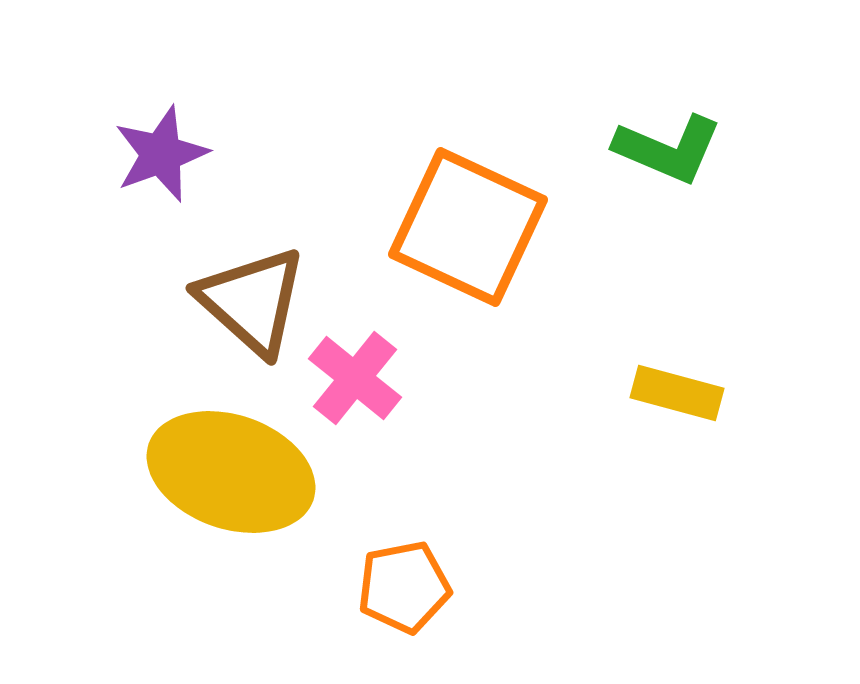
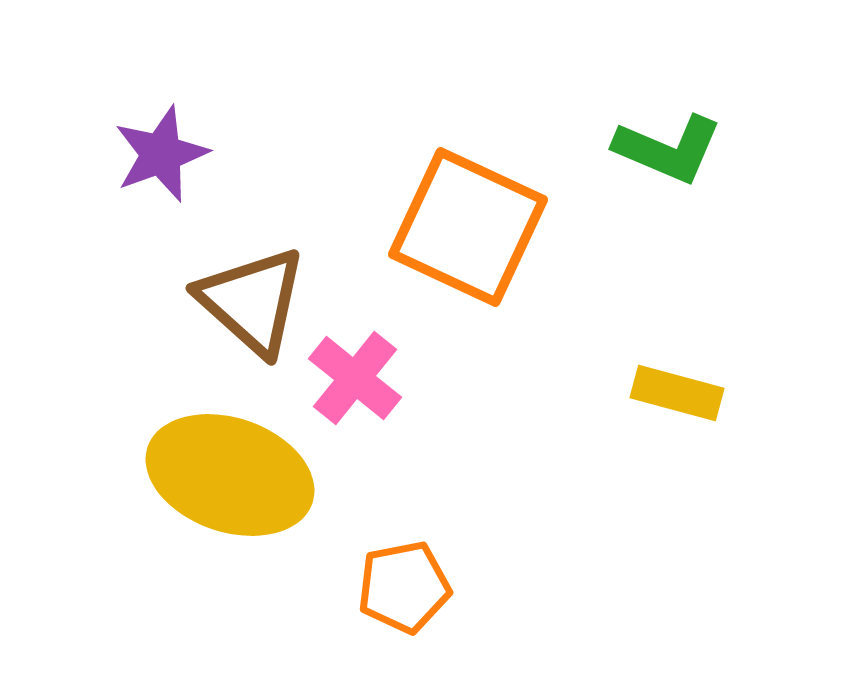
yellow ellipse: moved 1 px left, 3 px down
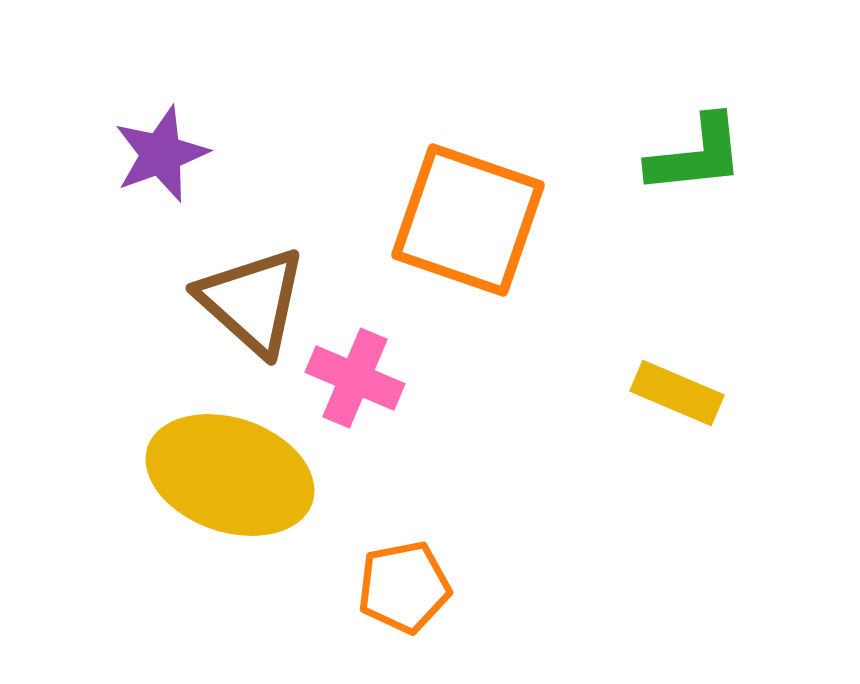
green L-shape: moved 28 px right, 6 px down; rotated 29 degrees counterclockwise
orange square: moved 7 px up; rotated 6 degrees counterclockwise
pink cross: rotated 16 degrees counterclockwise
yellow rectangle: rotated 8 degrees clockwise
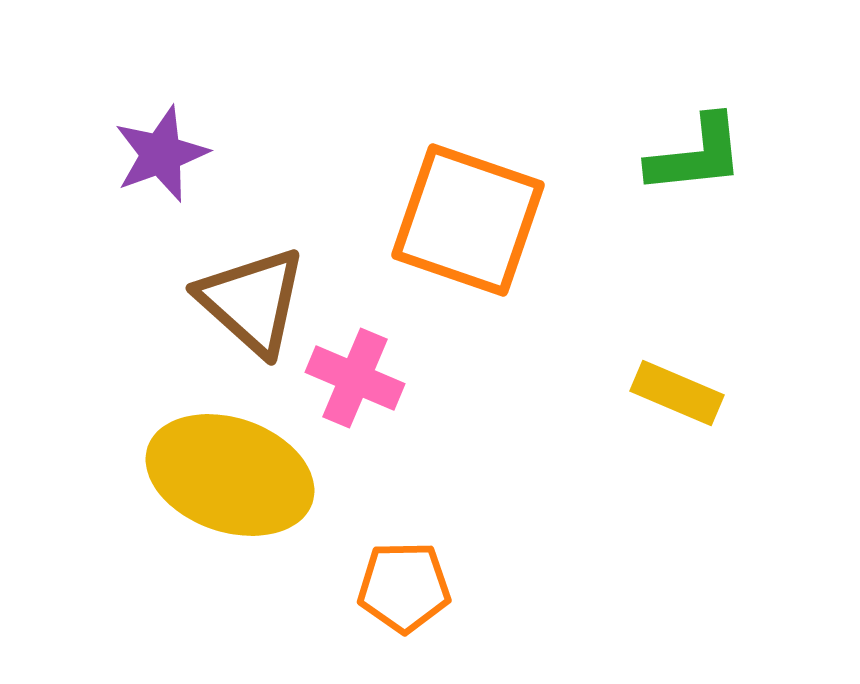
orange pentagon: rotated 10 degrees clockwise
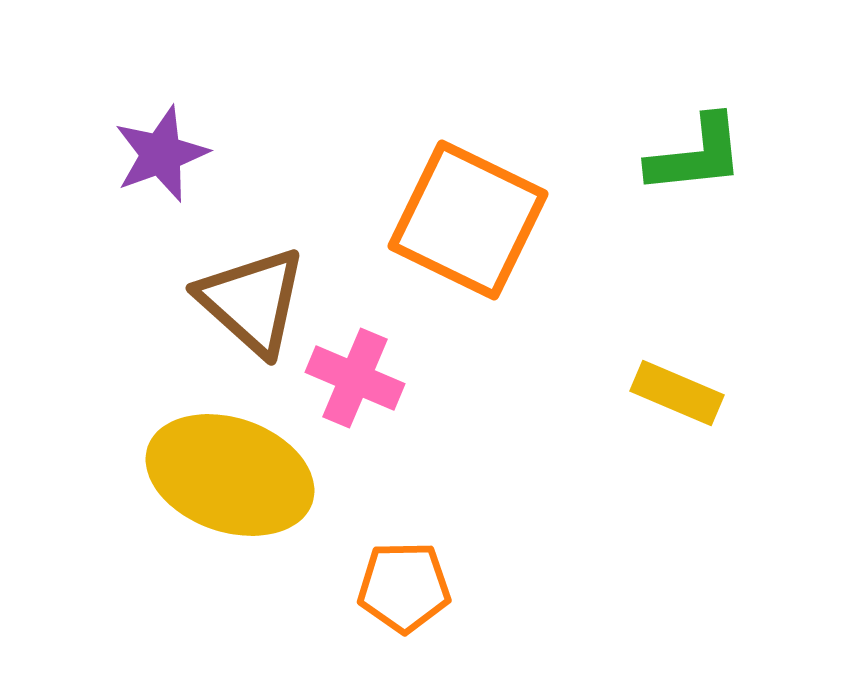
orange square: rotated 7 degrees clockwise
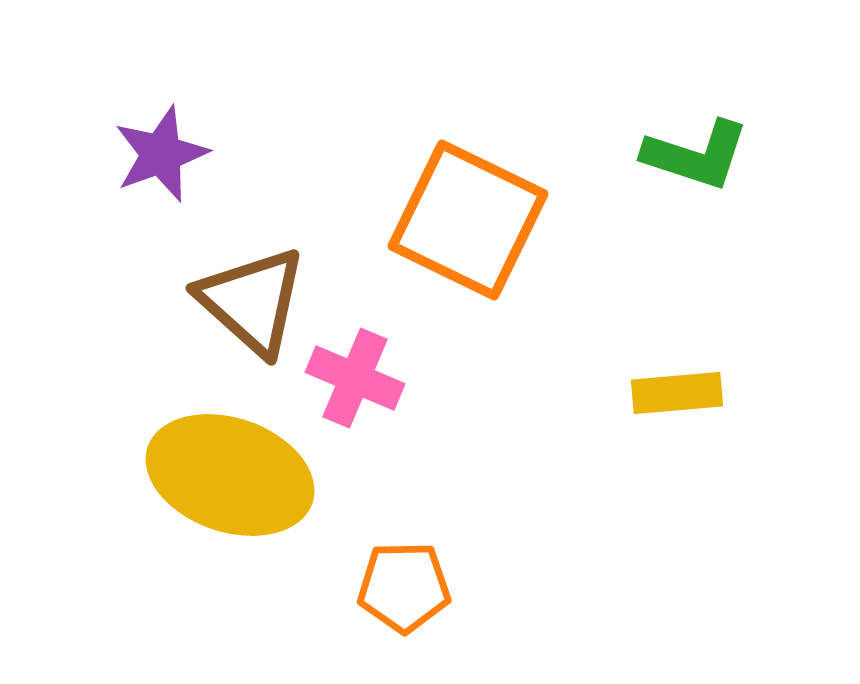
green L-shape: rotated 24 degrees clockwise
yellow rectangle: rotated 28 degrees counterclockwise
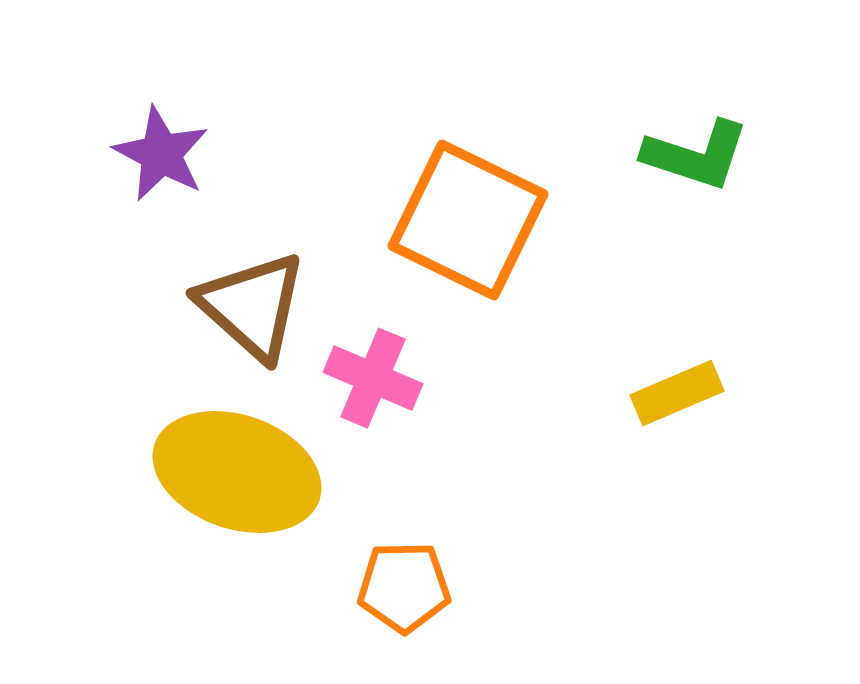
purple star: rotated 24 degrees counterclockwise
brown triangle: moved 5 px down
pink cross: moved 18 px right
yellow rectangle: rotated 18 degrees counterclockwise
yellow ellipse: moved 7 px right, 3 px up
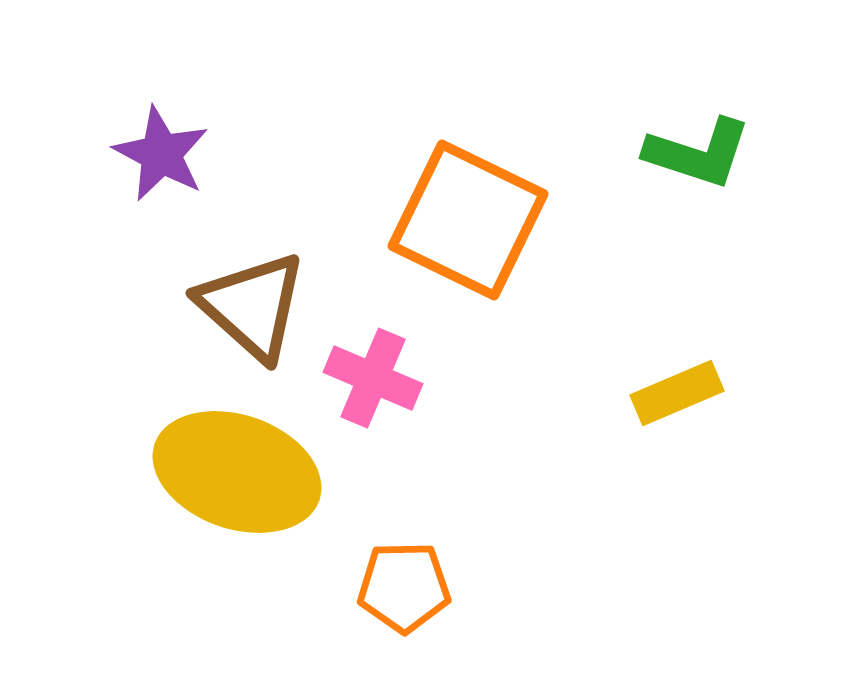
green L-shape: moved 2 px right, 2 px up
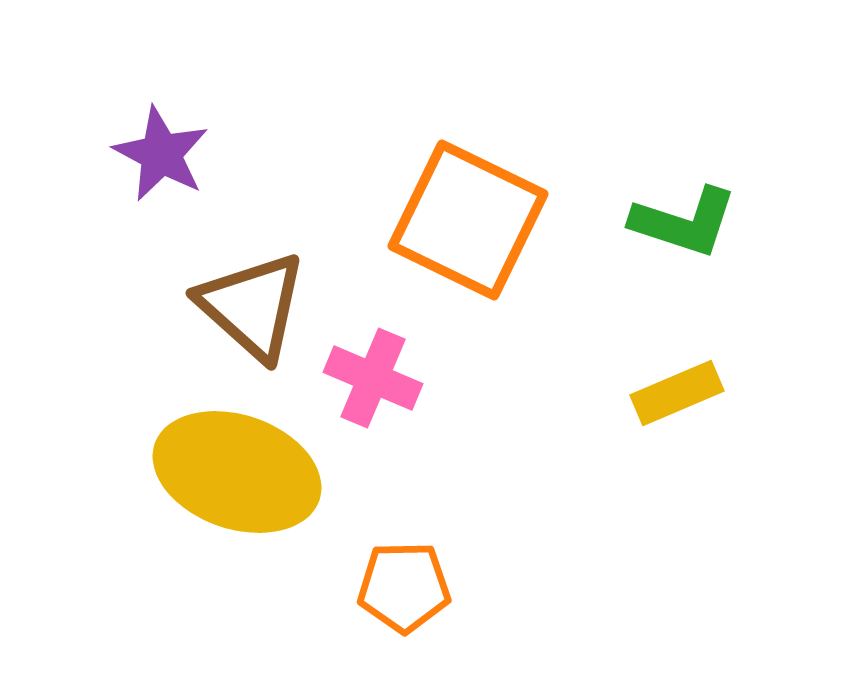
green L-shape: moved 14 px left, 69 px down
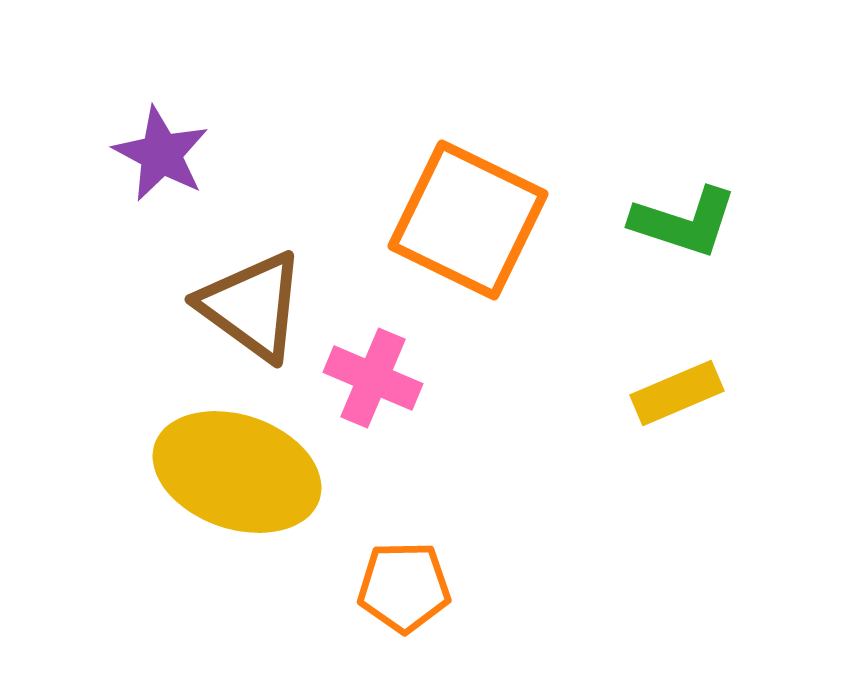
brown triangle: rotated 6 degrees counterclockwise
